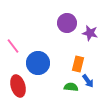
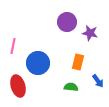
purple circle: moved 1 px up
pink line: rotated 49 degrees clockwise
orange rectangle: moved 2 px up
blue arrow: moved 10 px right
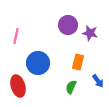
purple circle: moved 1 px right, 3 px down
pink line: moved 3 px right, 10 px up
green semicircle: rotated 72 degrees counterclockwise
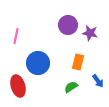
green semicircle: rotated 32 degrees clockwise
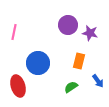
pink line: moved 2 px left, 4 px up
orange rectangle: moved 1 px right, 1 px up
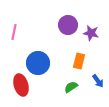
purple star: moved 1 px right
red ellipse: moved 3 px right, 1 px up
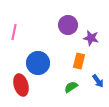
purple star: moved 5 px down
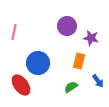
purple circle: moved 1 px left, 1 px down
red ellipse: rotated 20 degrees counterclockwise
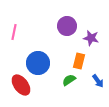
green semicircle: moved 2 px left, 7 px up
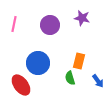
purple circle: moved 17 px left, 1 px up
pink line: moved 8 px up
purple star: moved 9 px left, 20 px up
green semicircle: moved 1 px right, 2 px up; rotated 72 degrees counterclockwise
